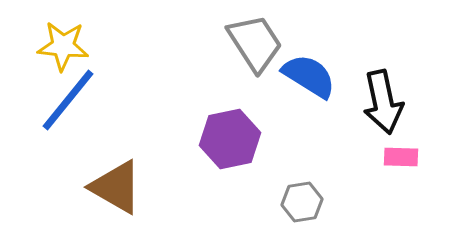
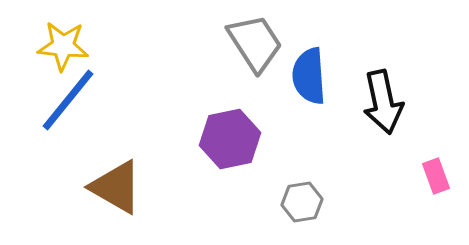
blue semicircle: rotated 126 degrees counterclockwise
pink rectangle: moved 35 px right, 19 px down; rotated 68 degrees clockwise
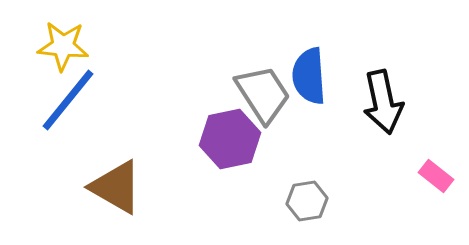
gray trapezoid: moved 8 px right, 51 px down
pink rectangle: rotated 32 degrees counterclockwise
gray hexagon: moved 5 px right, 1 px up
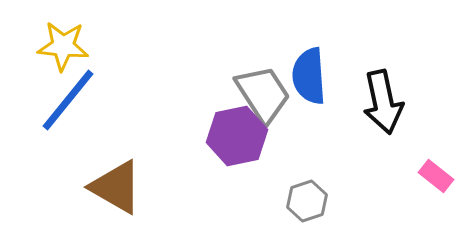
purple hexagon: moved 7 px right, 3 px up
gray hexagon: rotated 9 degrees counterclockwise
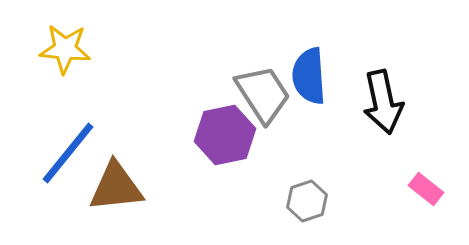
yellow star: moved 2 px right, 3 px down
blue line: moved 53 px down
purple hexagon: moved 12 px left, 1 px up
pink rectangle: moved 10 px left, 13 px down
brown triangle: rotated 36 degrees counterclockwise
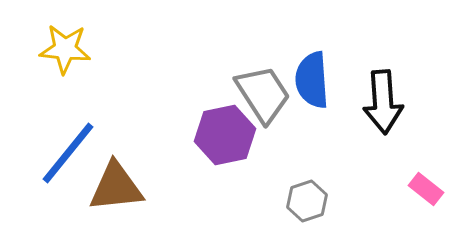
blue semicircle: moved 3 px right, 4 px down
black arrow: rotated 8 degrees clockwise
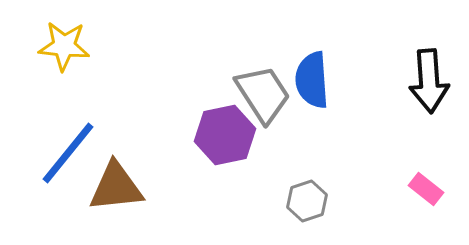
yellow star: moved 1 px left, 3 px up
black arrow: moved 46 px right, 21 px up
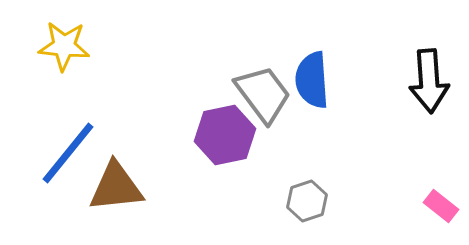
gray trapezoid: rotated 4 degrees counterclockwise
pink rectangle: moved 15 px right, 17 px down
